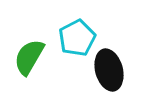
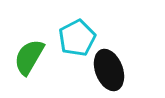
black ellipse: rotated 6 degrees counterclockwise
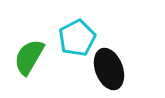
black ellipse: moved 1 px up
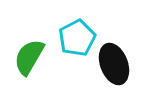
black ellipse: moved 5 px right, 5 px up
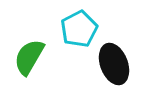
cyan pentagon: moved 2 px right, 9 px up
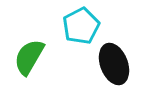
cyan pentagon: moved 2 px right, 3 px up
